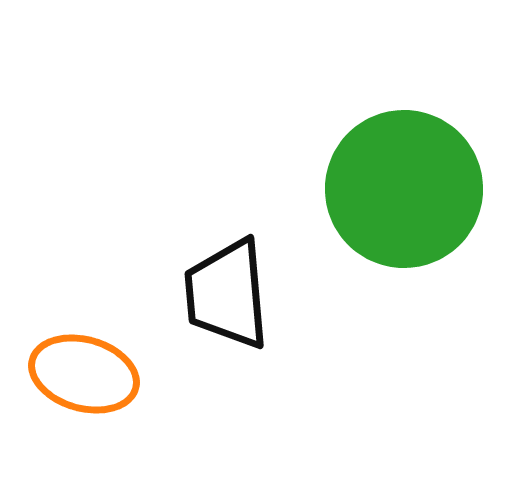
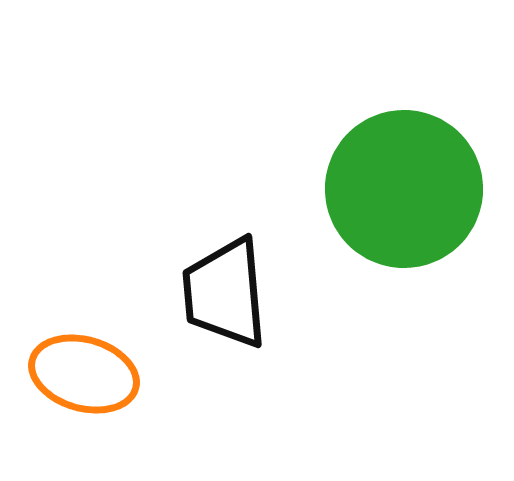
black trapezoid: moved 2 px left, 1 px up
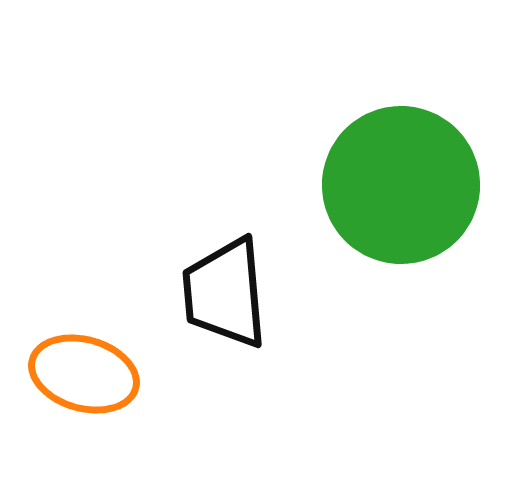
green circle: moved 3 px left, 4 px up
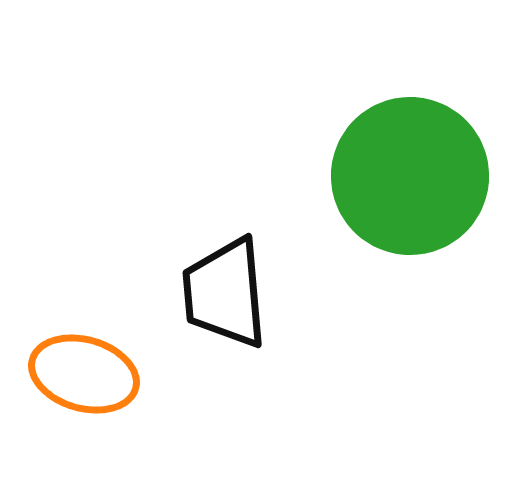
green circle: moved 9 px right, 9 px up
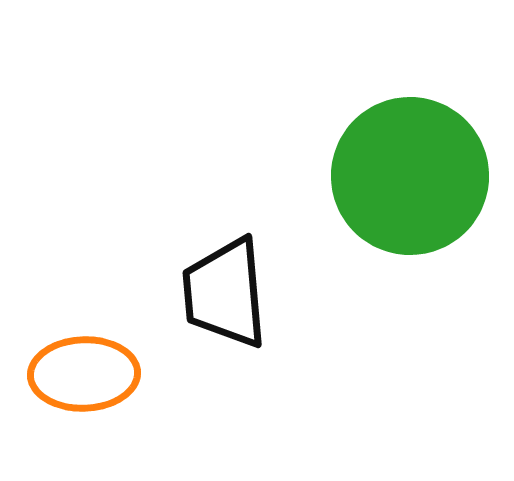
orange ellipse: rotated 18 degrees counterclockwise
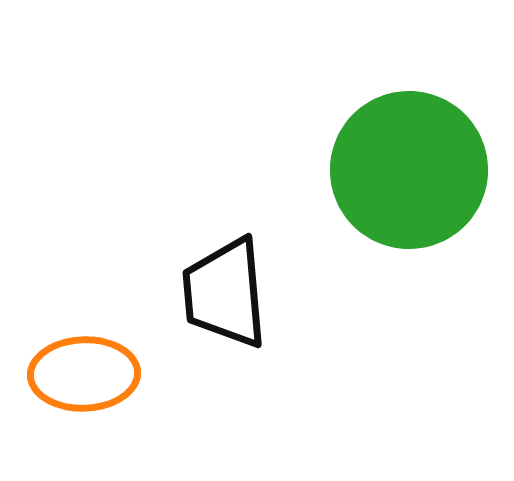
green circle: moved 1 px left, 6 px up
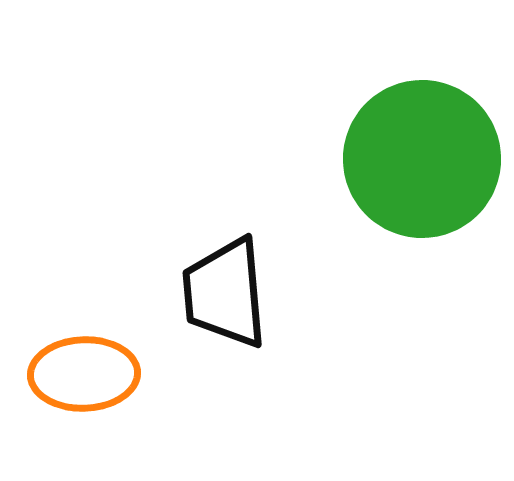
green circle: moved 13 px right, 11 px up
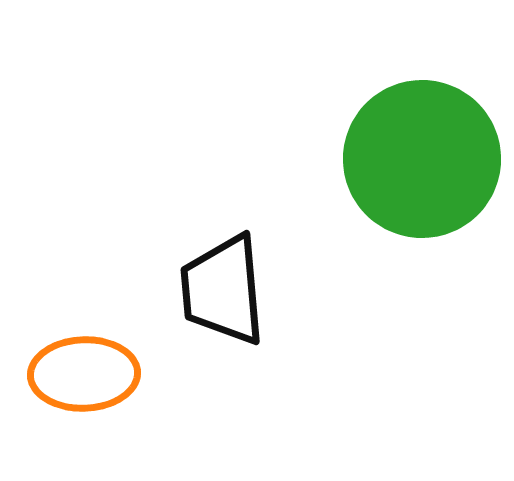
black trapezoid: moved 2 px left, 3 px up
